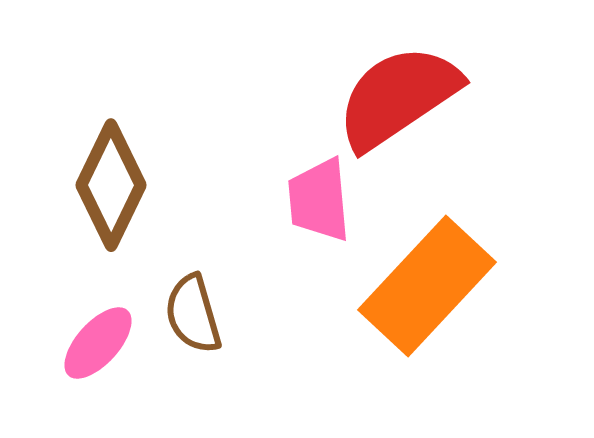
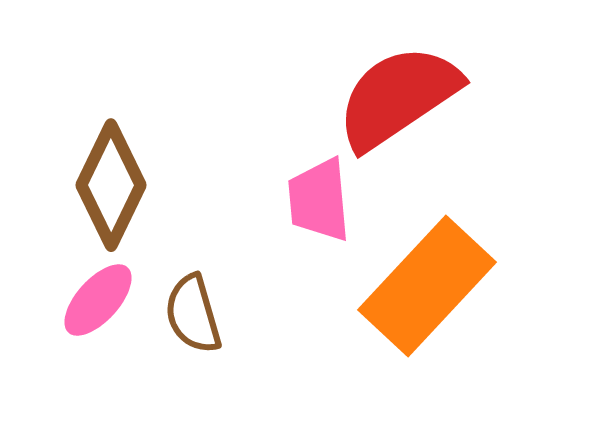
pink ellipse: moved 43 px up
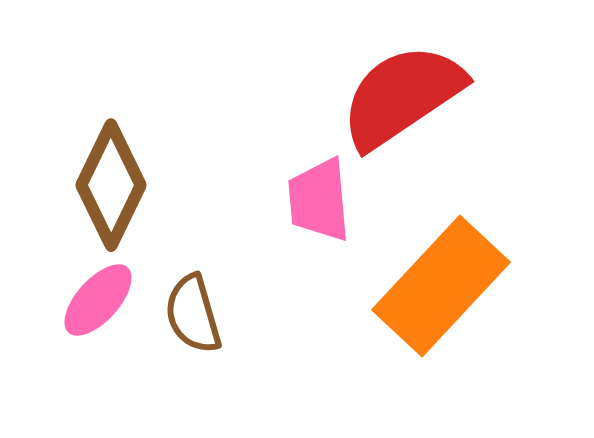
red semicircle: moved 4 px right, 1 px up
orange rectangle: moved 14 px right
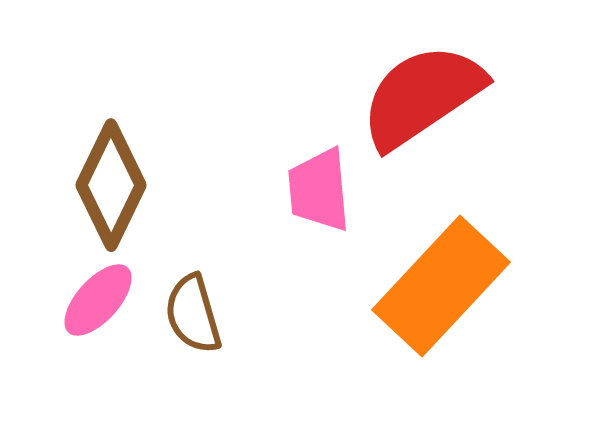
red semicircle: moved 20 px right
pink trapezoid: moved 10 px up
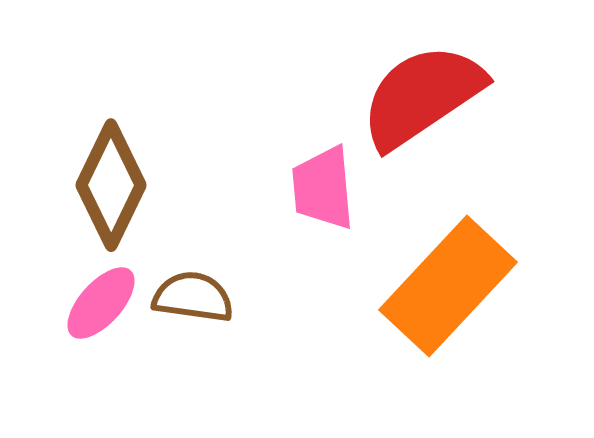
pink trapezoid: moved 4 px right, 2 px up
orange rectangle: moved 7 px right
pink ellipse: moved 3 px right, 3 px down
brown semicircle: moved 17 px up; rotated 114 degrees clockwise
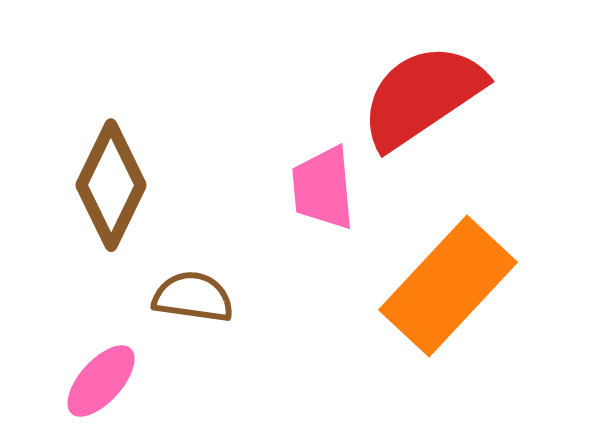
pink ellipse: moved 78 px down
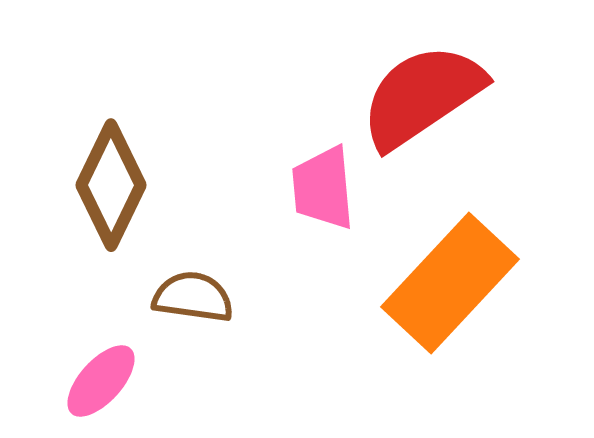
orange rectangle: moved 2 px right, 3 px up
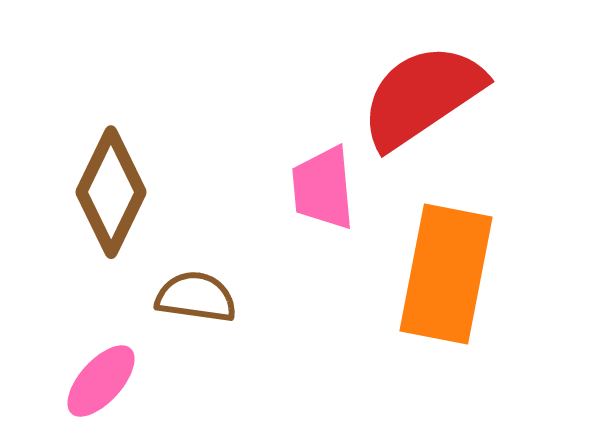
brown diamond: moved 7 px down
orange rectangle: moved 4 px left, 9 px up; rotated 32 degrees counterclockwise
brown semicircle: moved 3 px right
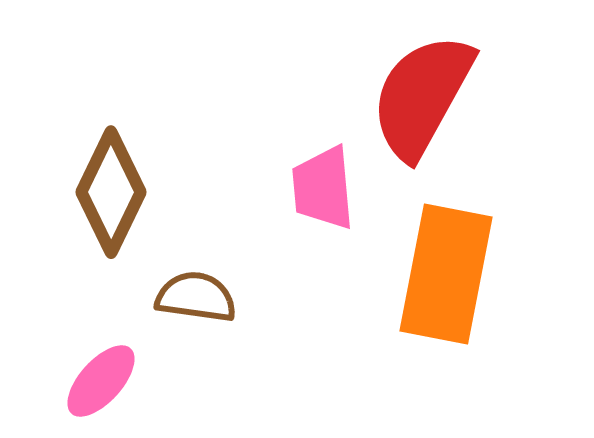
red semicircle: rotated 27 degrees counterclockwise
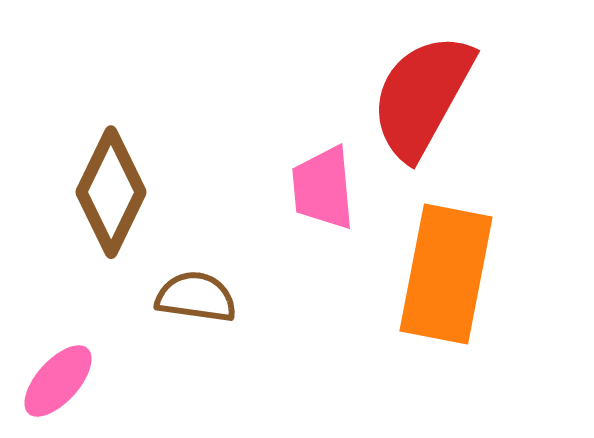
pink ellipse: moved 43 px left
